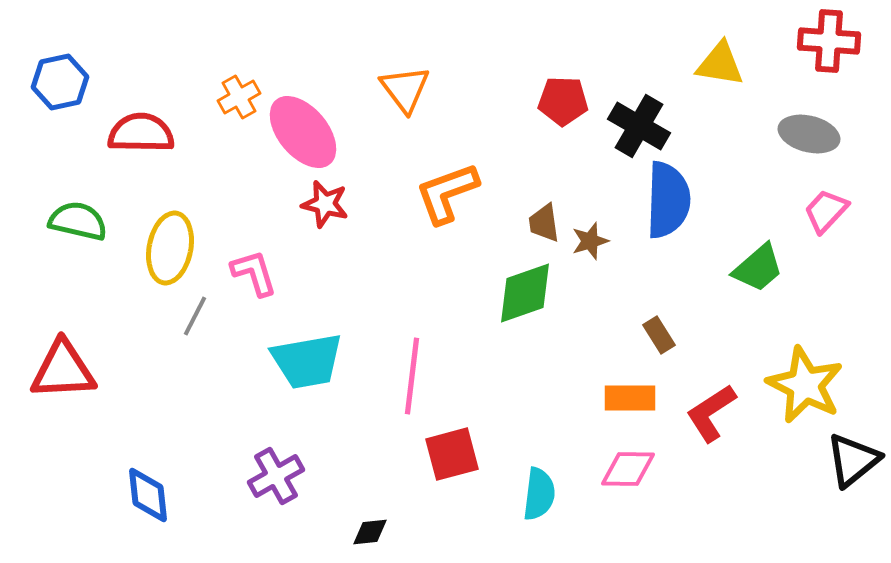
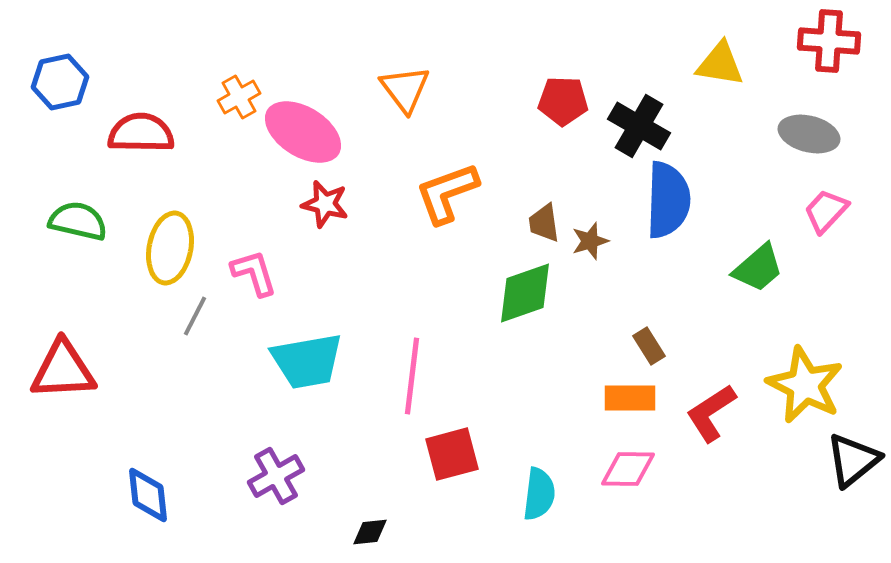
pink ellipse: rotated 18 degrees counterclockwise
brown rectangle: moved 10 px left, 11 px down
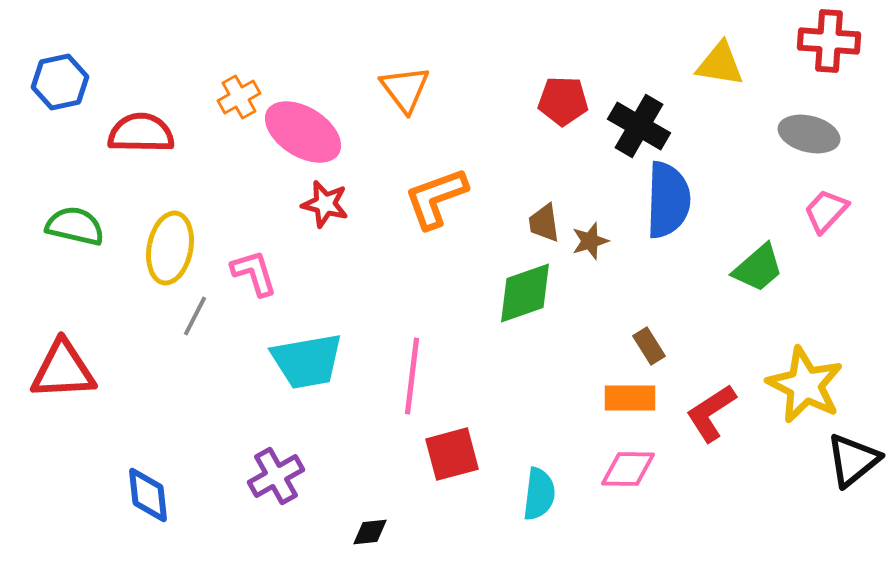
orange L-shape: moved 11 px left, 5 px down
green semicircle: moved 3 px left, 5 px down
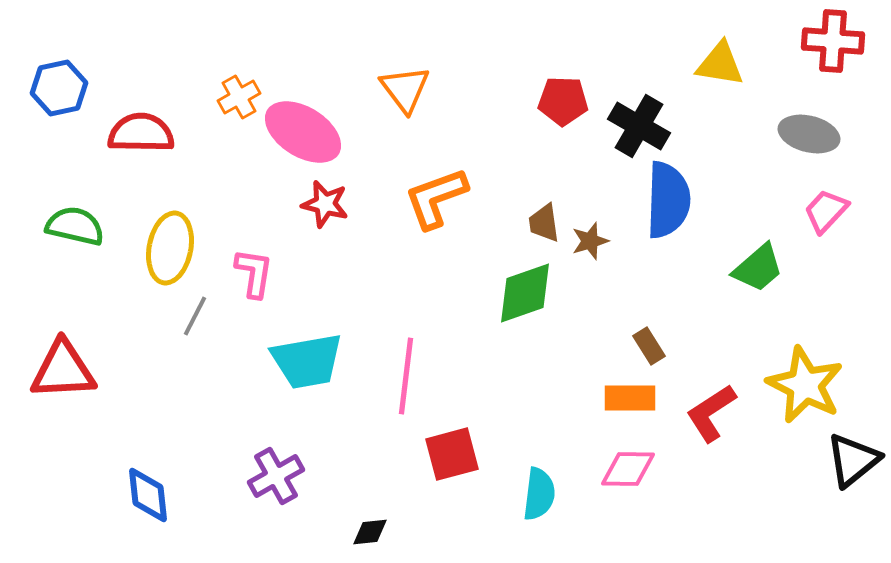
red cross: moved 4 px right
blue hexagon: moved 1 px left, 6 px down
pink L-shape: rotated 26 degrees clockwise
pink line: moved 6 px left
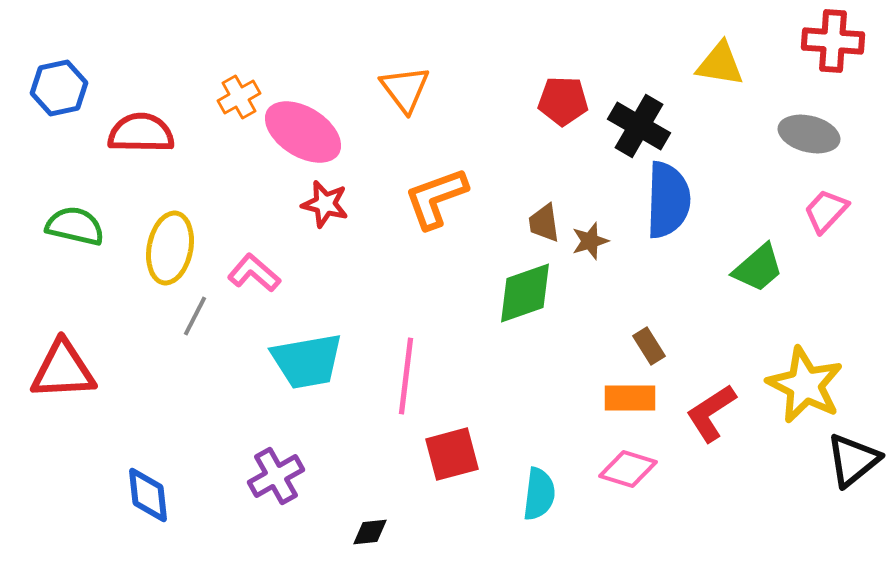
pink L-shape: rotated 58 degrees counterclockwise
pink diamond: rotated 16 degrees clockwise
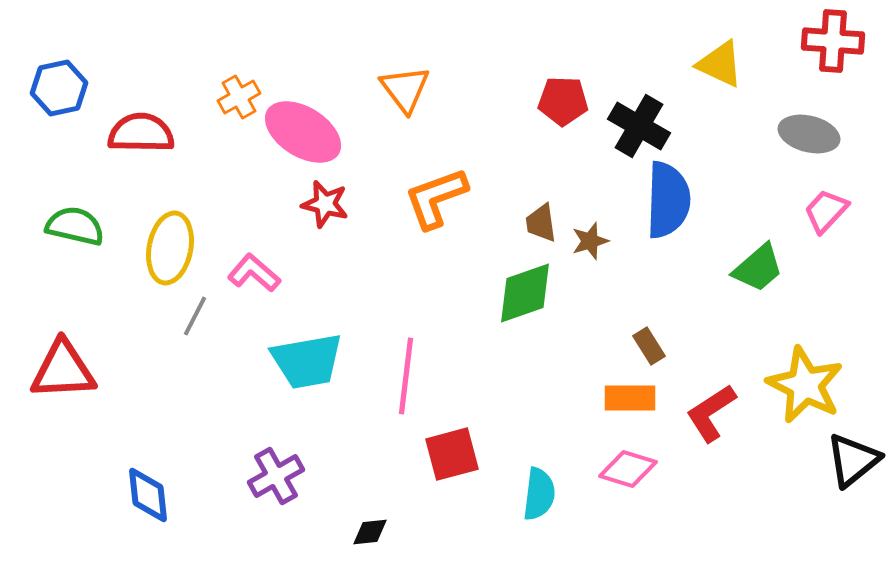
yellow triangle: rotated 16 degrees clockwise
brown trapezoid: moved 3 px left
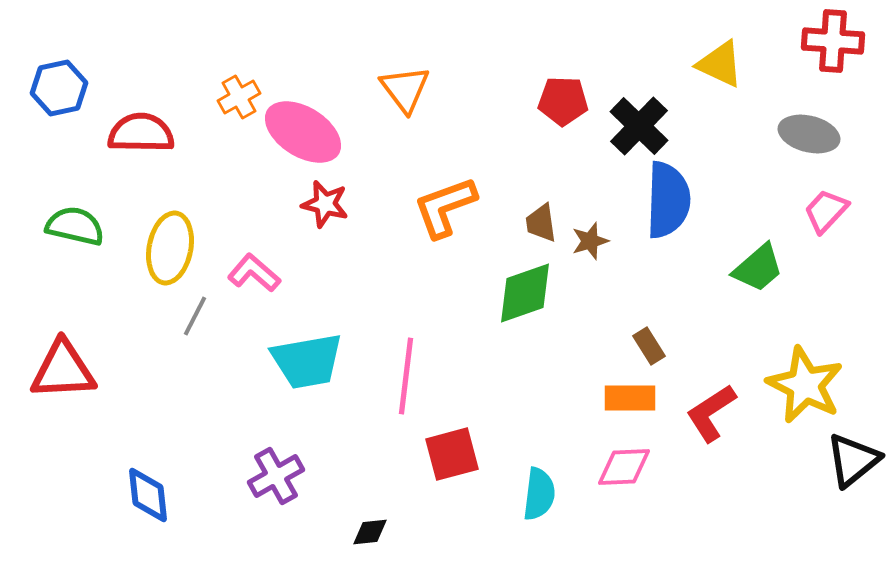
black cross: rotated 14 degrees clockwise
orange L-shape: moved 9 px right, 9 px down
pink diamond: moved 4 px left, 2 px up; rotated 20 degrees counterclockwise
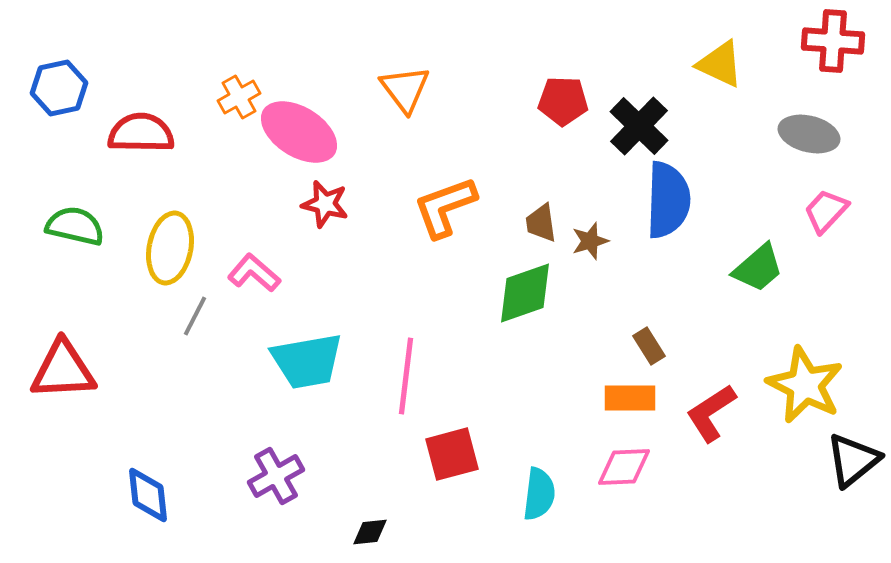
pink ellipse: moved 4 px left
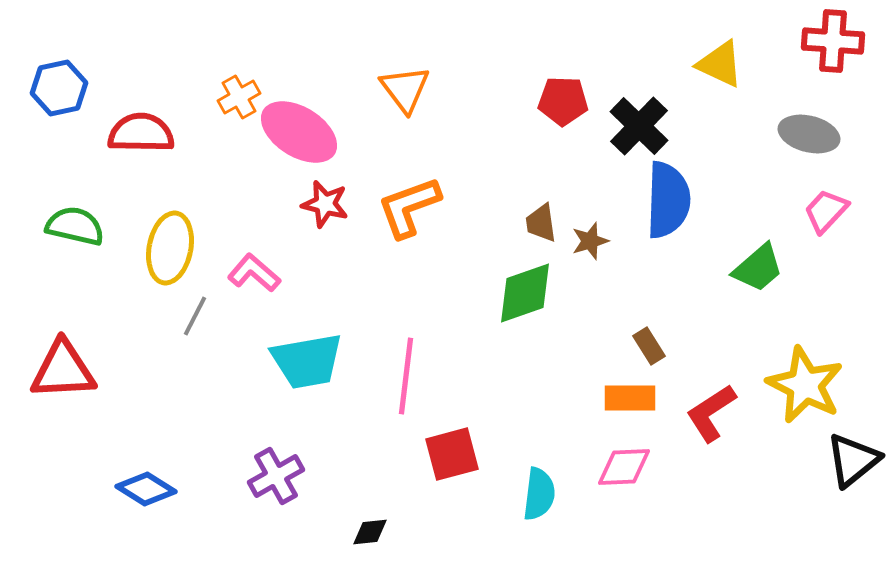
orange L-shape: moved 36 px left
blue diamond: moved 2 px left, 6 px up; rotated 52 degrees counterclockwise
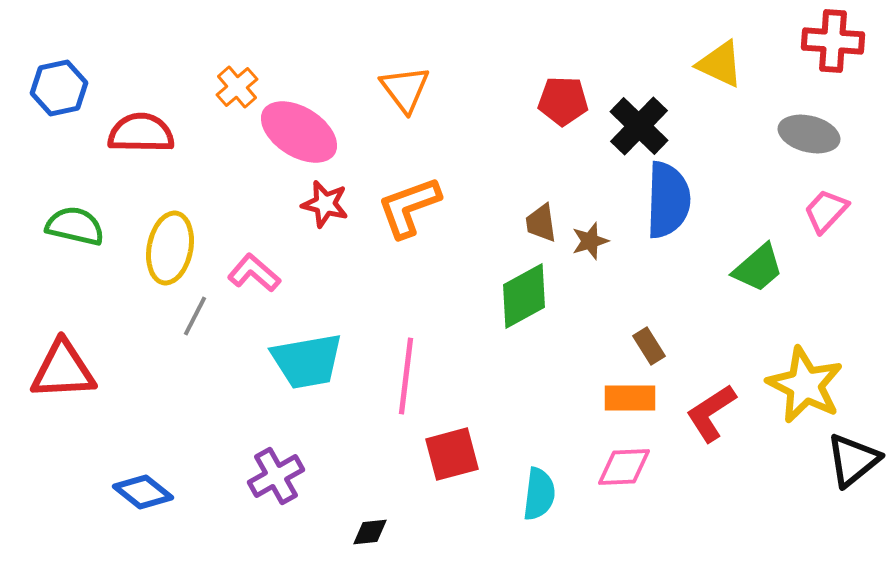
orange cross: moved 2 px left, 10 px up; rotated 12 degrees counterclockwise
green diamond: moved 1 px left, 3 px down; rotated 10 degrees counterclockwise
blue diamond: moved 3 px left, 3 px down; rotated 6 degrees clockwise
